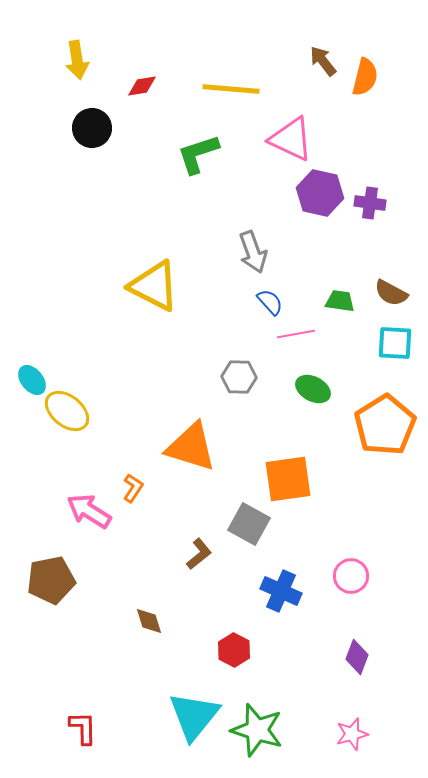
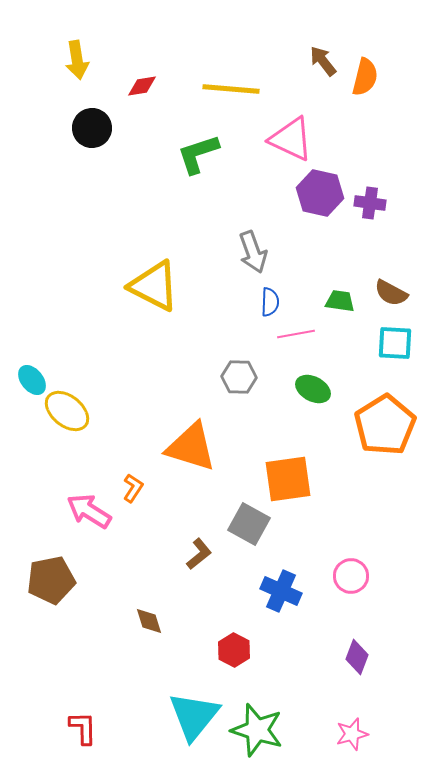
blue semicircle: rotated 44 degrees clockwise
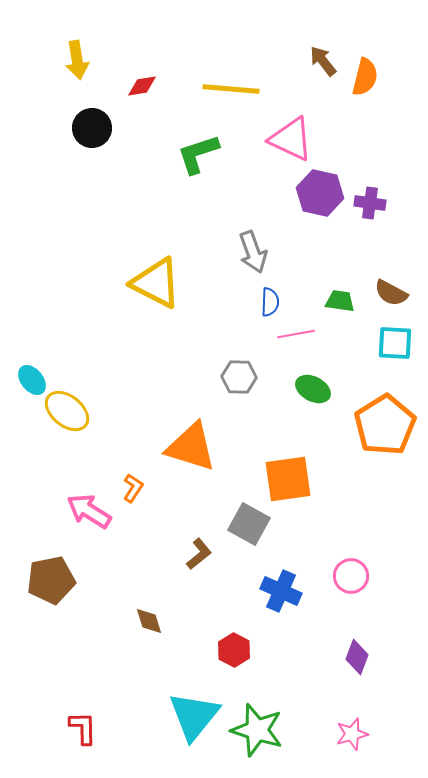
yellow triangle: moved 2 px right, 3 px up
